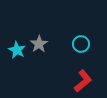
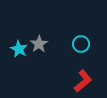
cyan star: moved 2 px right, 1 px up
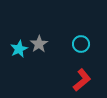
cyan star: rotated 18 degrees clockwise
red L-shape: moved 1 px left, 1 px up
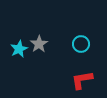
red L-shape: rotated 150 degrees counterclockwise
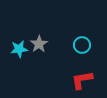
cyan circle: moved 1 px right, 1 px down
cyan star: rotated 18 degrees clockwise
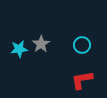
gray star: moved 2 px right
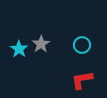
cyan star: rotated 30 degrees counterclockwise
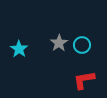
gray star: moved 18 px right, 1 px up
red L-shape: moved 2 px right
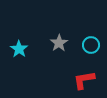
cyan circle: moved 9 px right
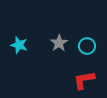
cyan circle: moved 4 px left, 1 px down
cyan star: moved 4 px up; rotated 18 degrees counterclockwise
